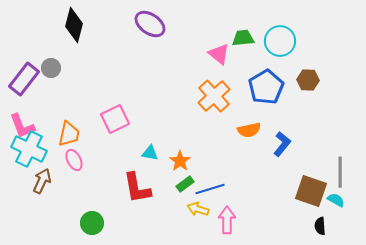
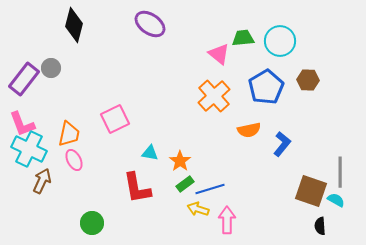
pink L-shape: moved 2 px up
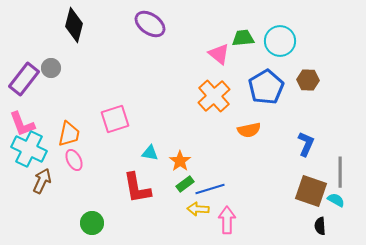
pink square: rotated 8 degrees clockwise
blue L-shape: moved 24 px right; rotated 15 degrees counterclockwise
yellow arrow: rotated 15 degrees counterclockwise
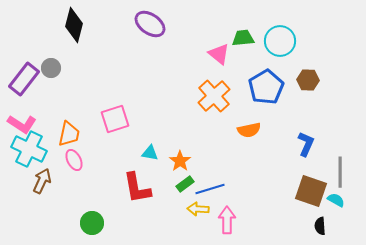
pink L-shape: rotated 36 degrees counterclockwise
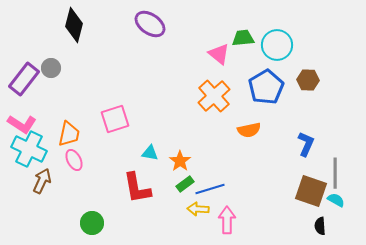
cyan circle: moved 3 px left, 4 px down
gray line: moved 5 px left, 1 px down
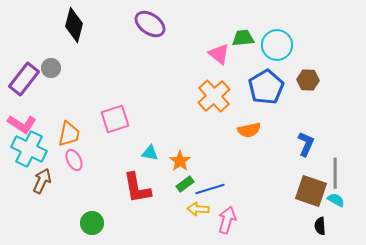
pink arrow: rotated 16 degrees clockwise
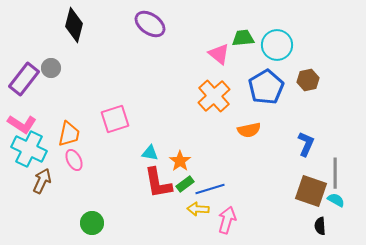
brown hexagon: rotated 15 degrees counterclockwise
red L-shape: moved 21 px right, 5 px up
